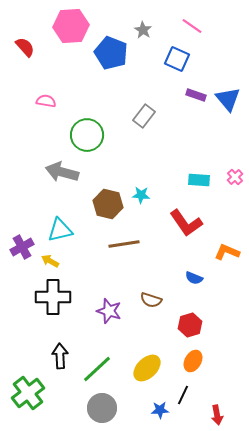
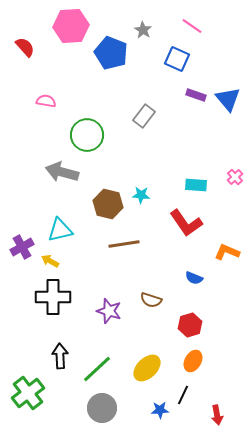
cyan rectangle: moved 3 px left, 5 px down
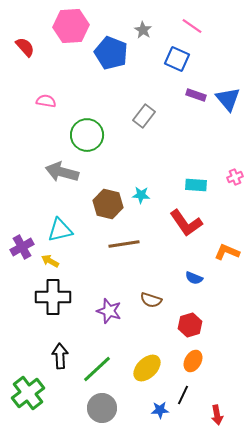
pink cross: rotated 21 degrees clockwise
